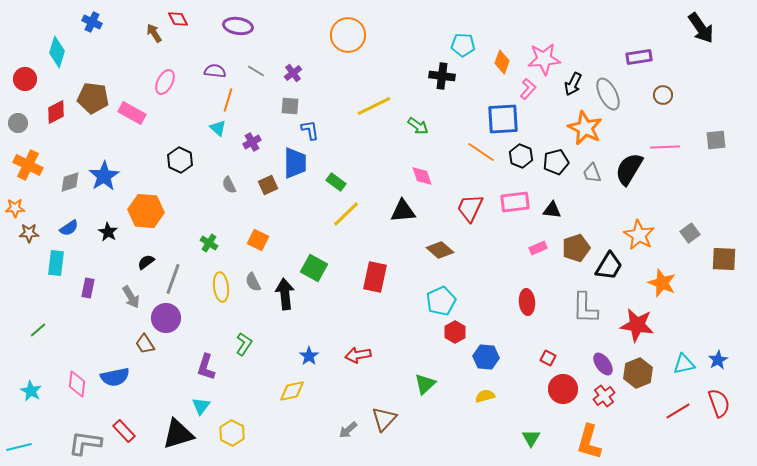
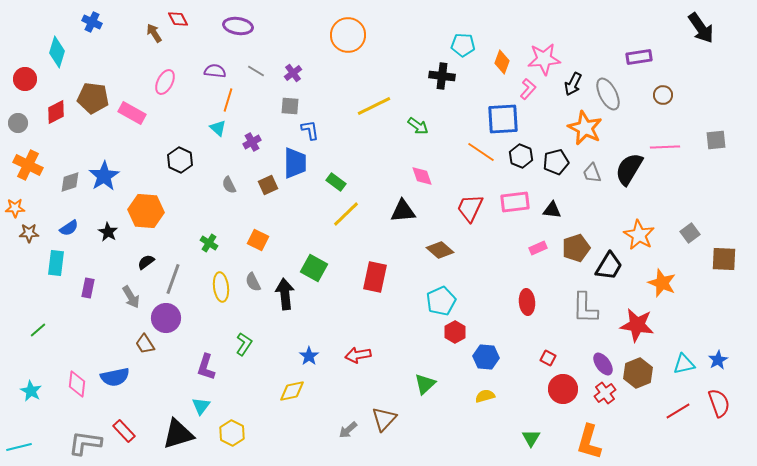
red cross at (604, 396): moved 1 px right, 3 px up
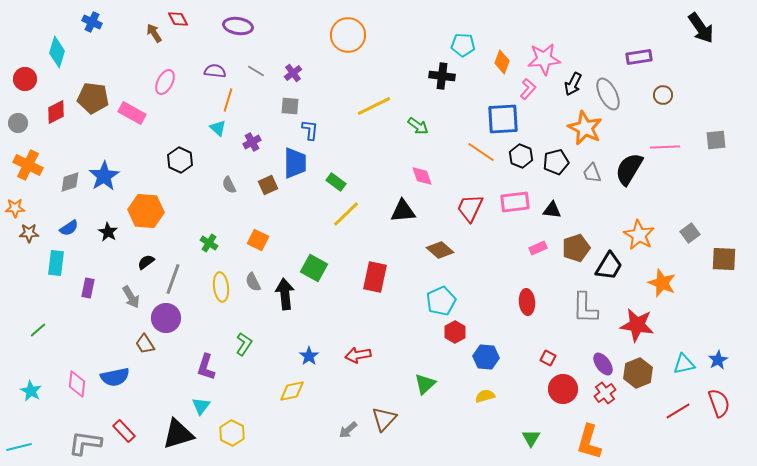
blue L-shape at (310, 130): rotated 15 degrees clockwise
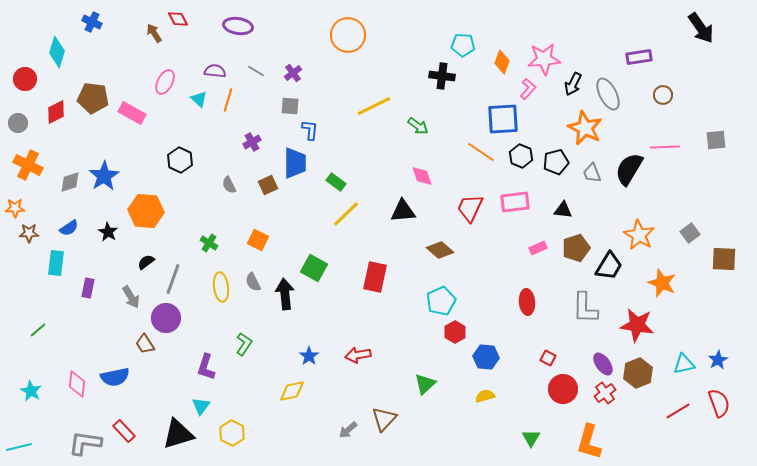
cyan triangle at (218, 128): moved 19 px left, 29 px up
black triangle at (552, 210): moved 11 px right
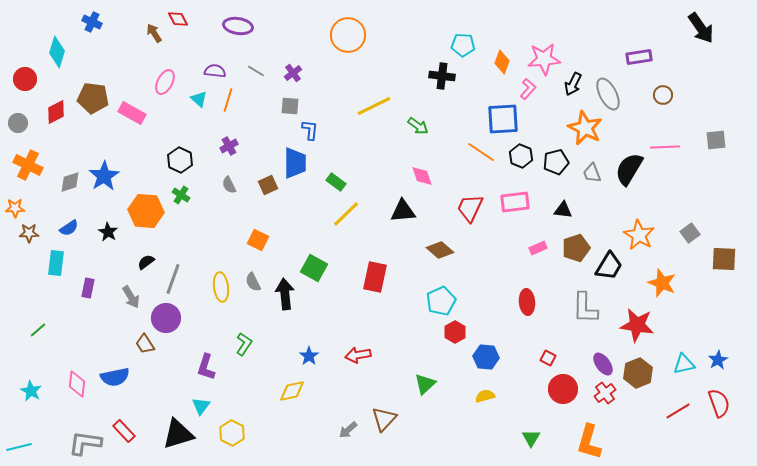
purple cross at (252, 142): moved 23 px left, 4 px down
green cross at (209, 243): moved 28 px left, 48 px up
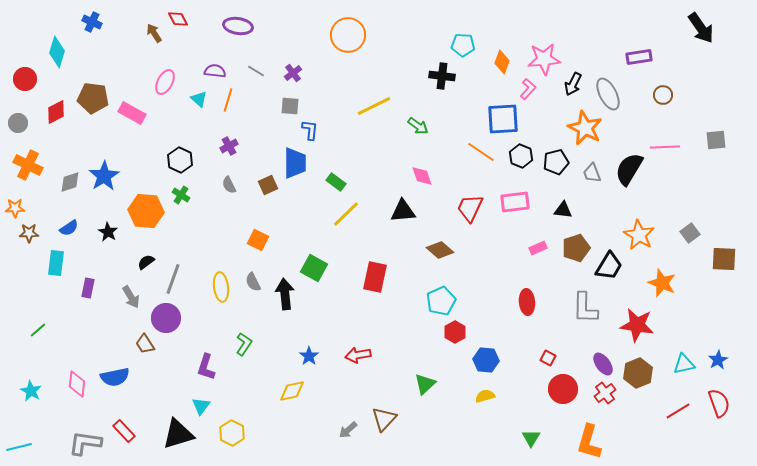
blue hexagon at (486, 357): moved 3 px down
